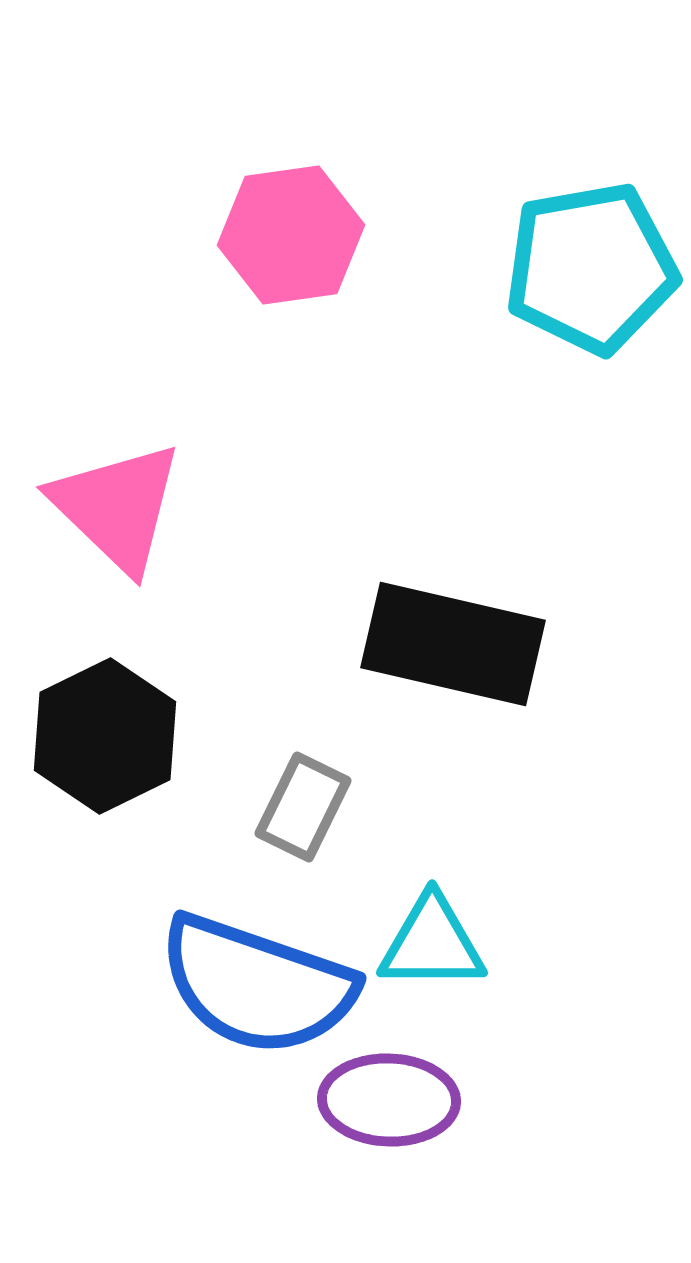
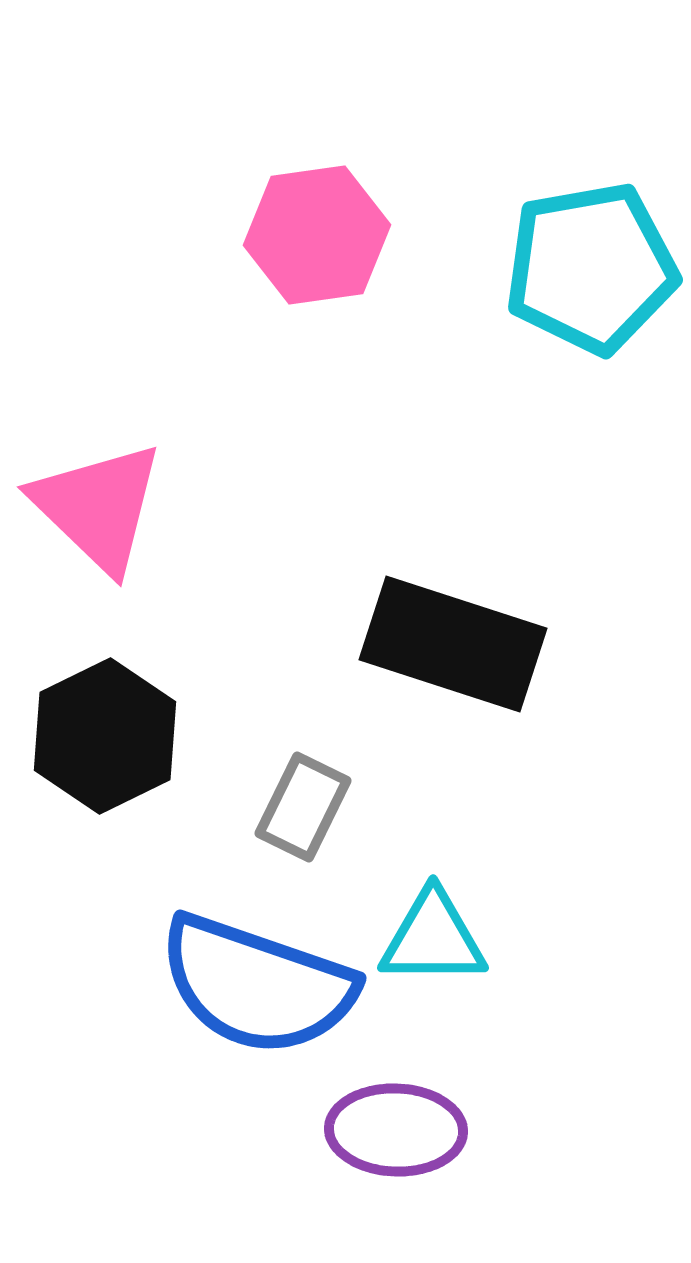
pink hexagon: moved 26 px right
pink triangle: moved 19 px left
black rectangle: rotated 5 degrees clockwise
cyan triangle: moved 1 px right, 5 px up
purple ellipse: moved 7 px right, 30 px down
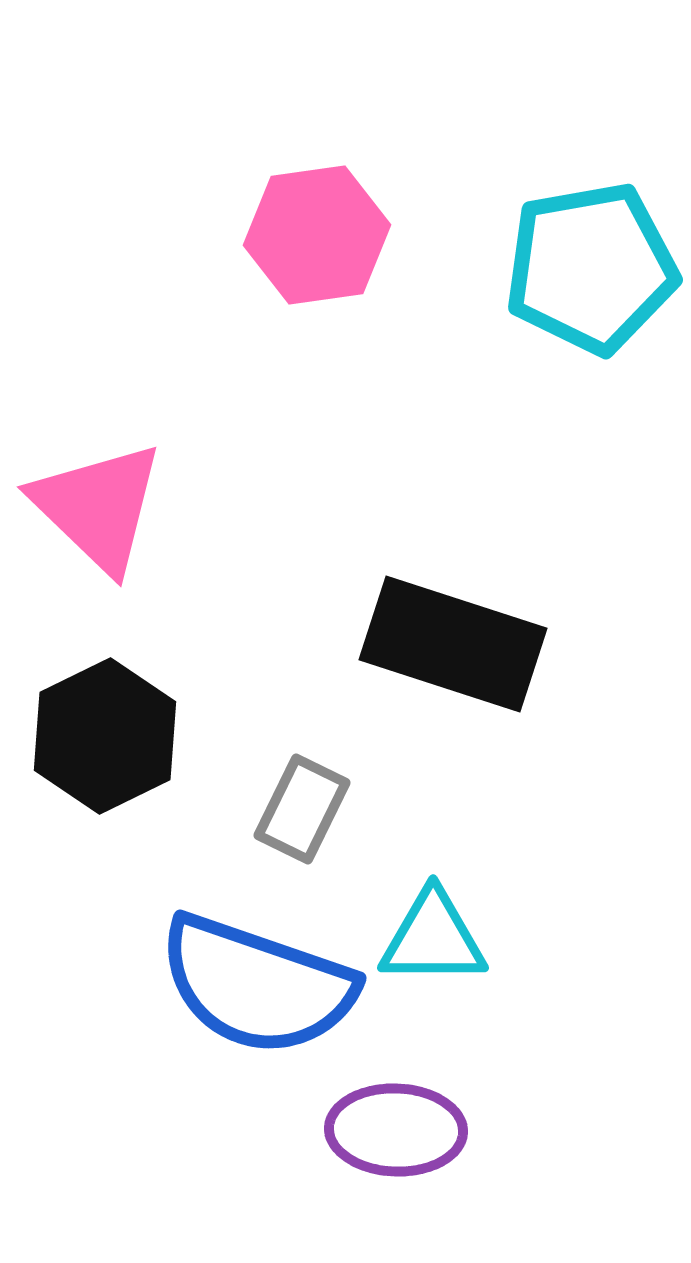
gray rectangle: moved 1 px left, 2 px down
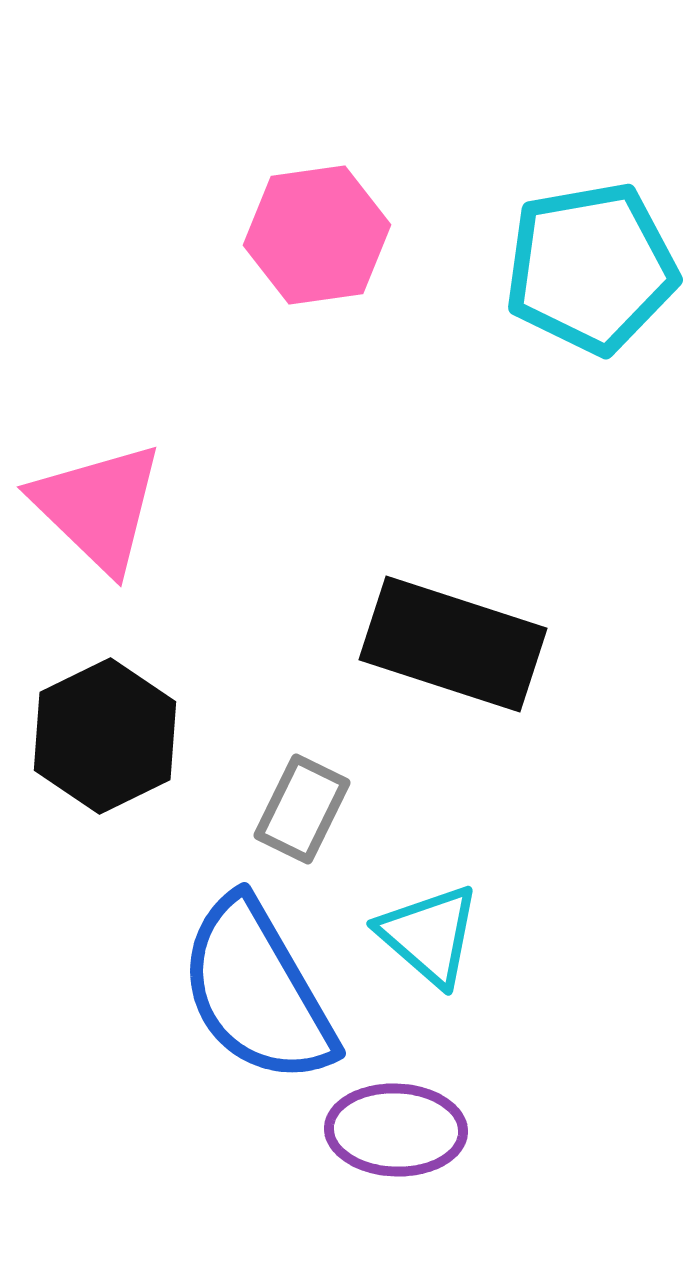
cyan triangle: moved 4 px left, 3 px up; rotated 41 degrees clockwise
blue semicircle: moved 6 px down; rotated 41 degrees clockwise
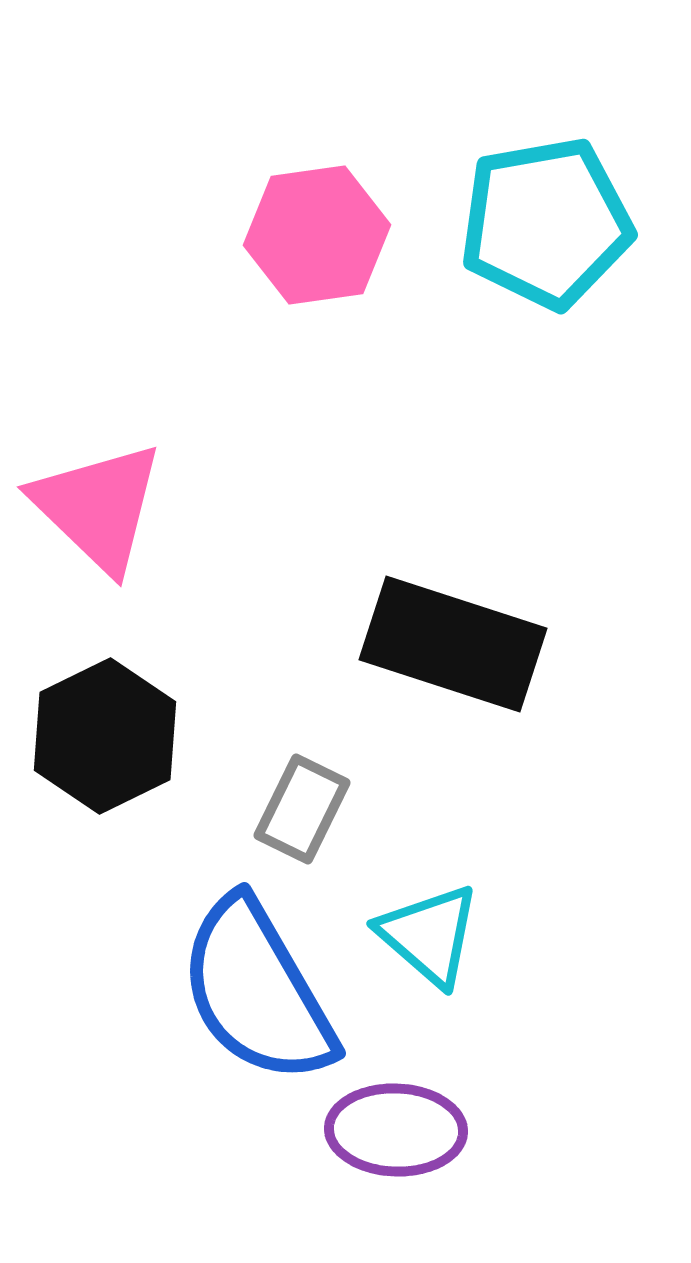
cyan pentagon: moved 45 px left, 45 px up
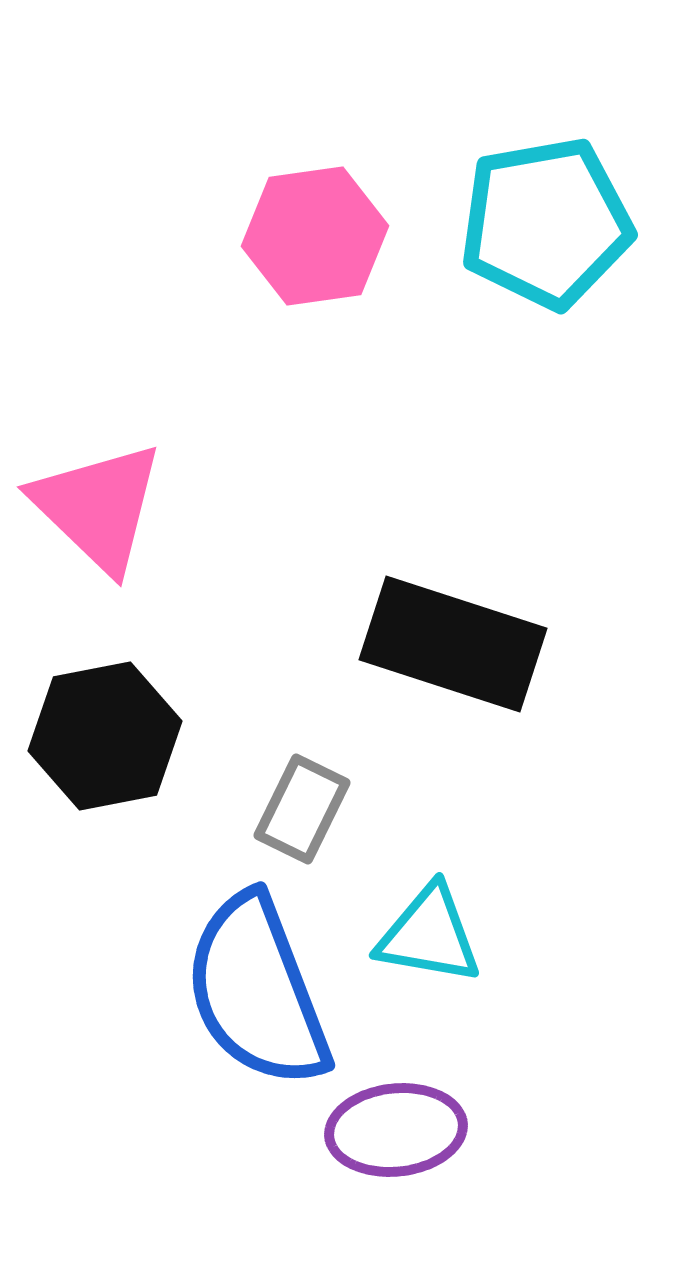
pink hexagon: moved 2 px left, 1 px down
black hexagon: rotated 15 degrees clockwise
cyan triangle: rotated 31 degrees counterclockwise
blue semicircle: rotated 9 degrees clockwise
purple ellipse: rotated 8 degrees counterclockwise
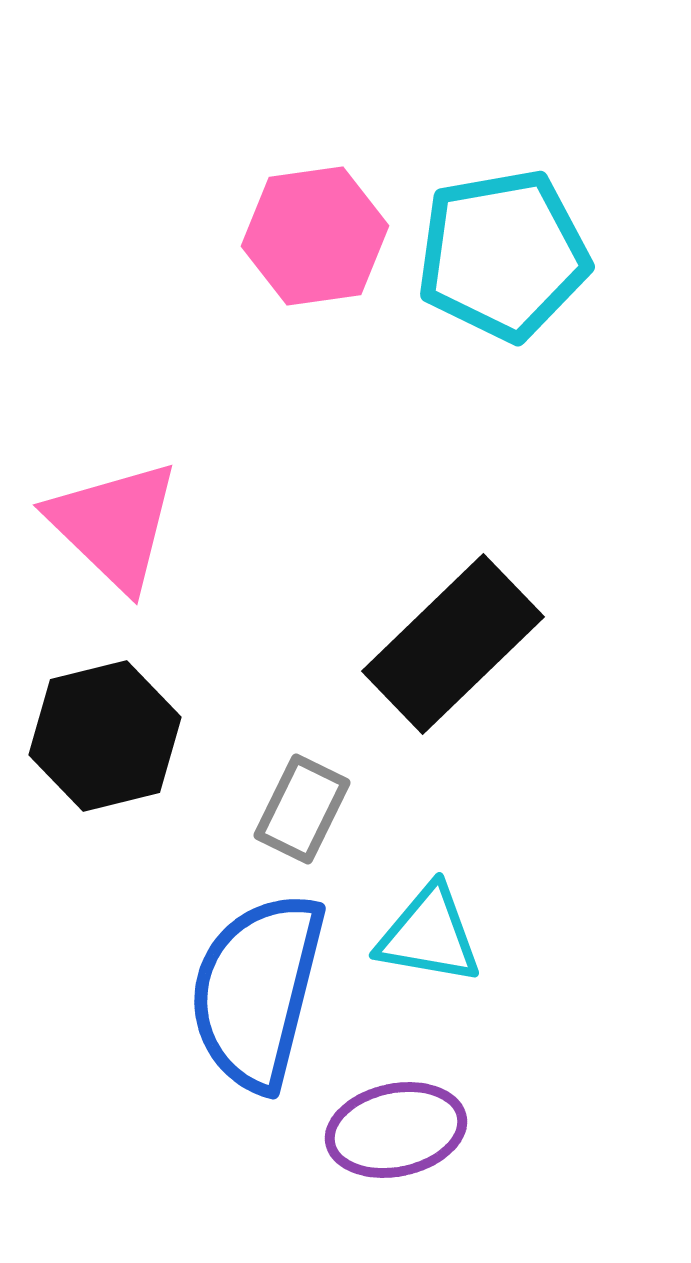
cyan pentagon: moved 43 px left, 32 px down
pink triangle: moved 16 px right, 18 px down
black rectangle: rotated 62 degrees counterclockwise
black hexagon: rotated 3 degrees counterclockwise
blue semicircle: rotated 35 degrees clockwise
purple ellipse: rotated 6 degrees counterclockwise
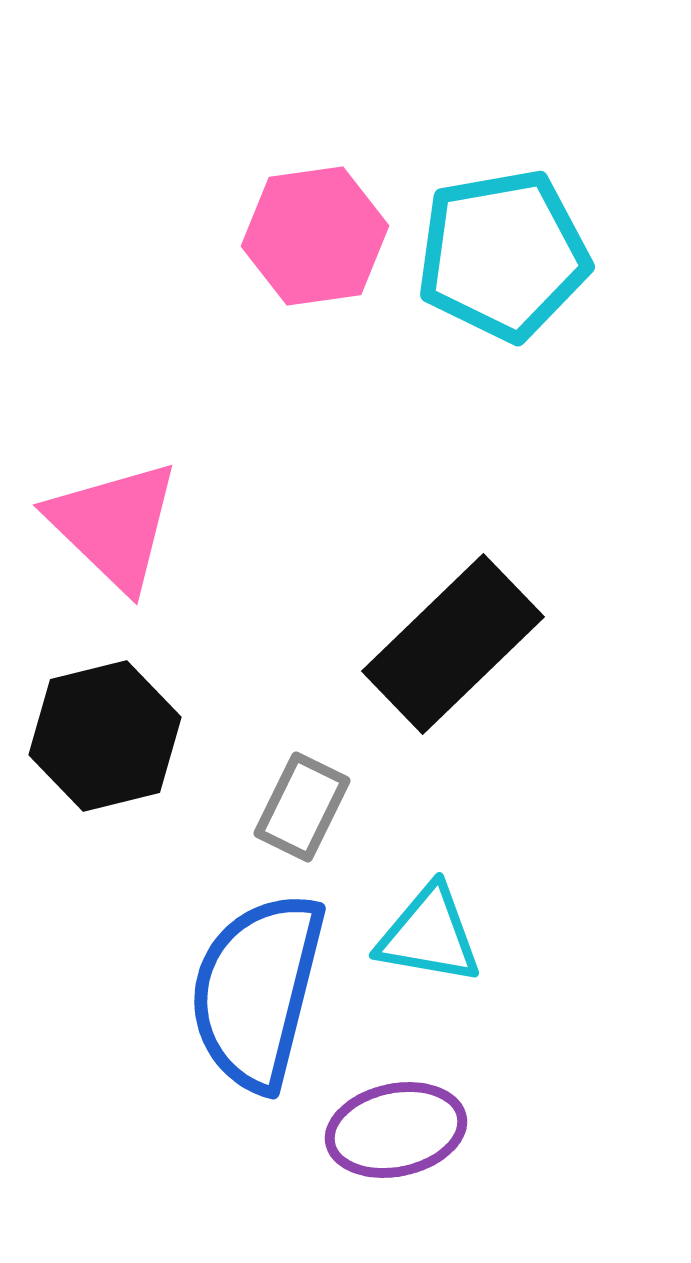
gray rectangle: moved 2 px up
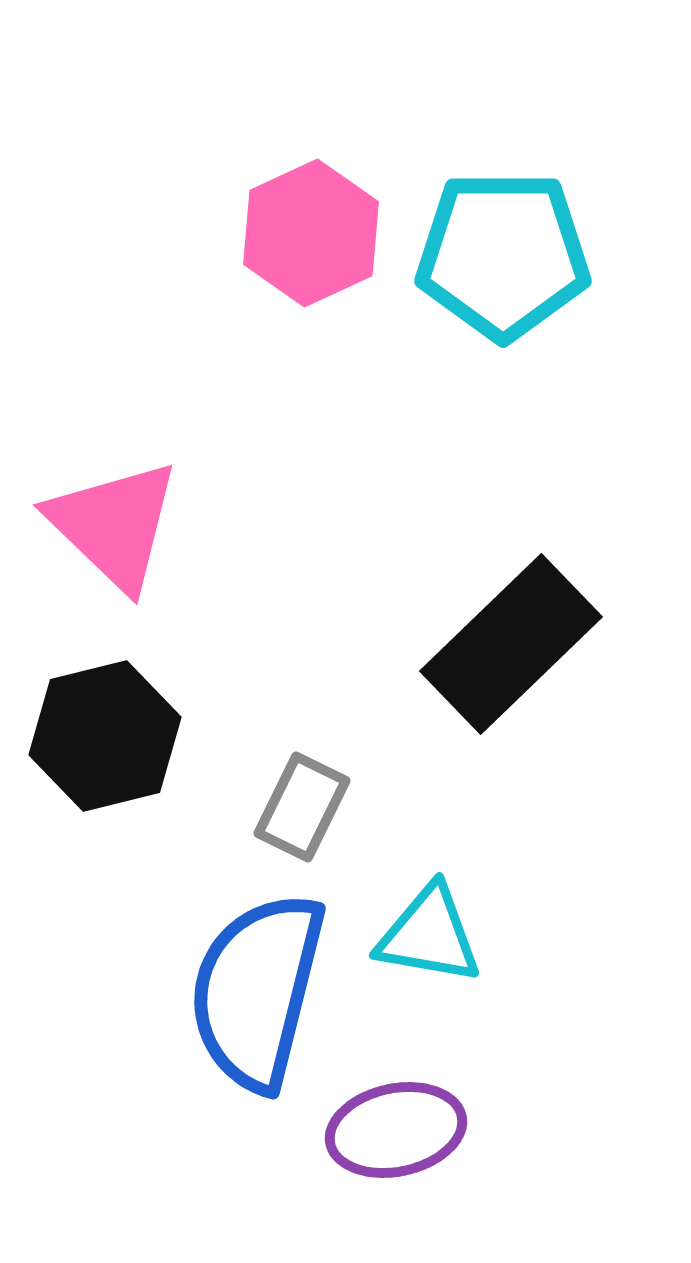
pink hexagon: moved 4 px left, 3 px up; rotated 17 degrees counterclockwise
cyan pentagon: rotated 10 degrees clockwise
black rectangle: moved 58 px right
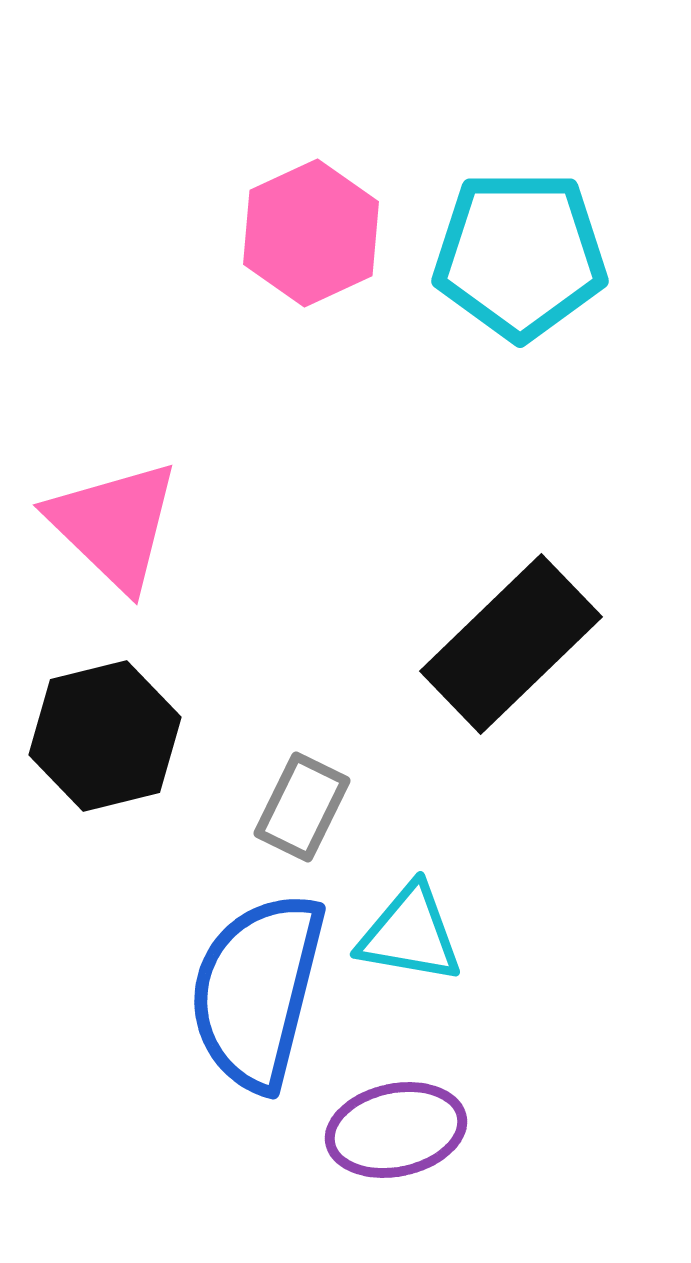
cyan pentagon: moved 17 px right
cyan triangle: moved 19 px left, 1 px up
